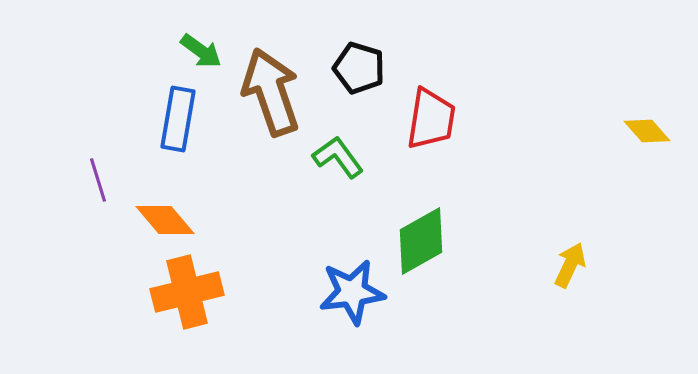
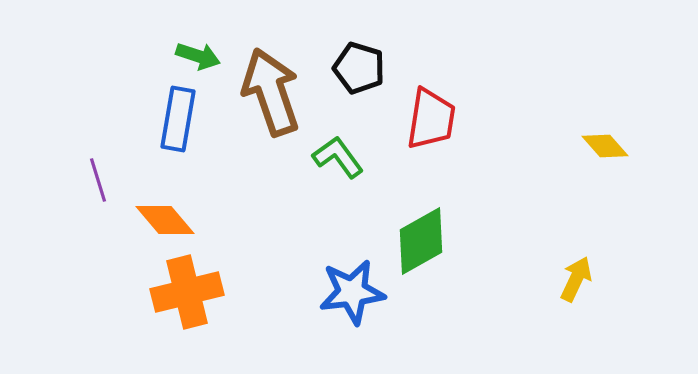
green arrow: moved 3 px left, 5 px down; rotated 18 degrees counterclockwise
yellow diamond: moved 42 px left, 15 px down
yellow arrow: moved 6 px right, 14 px down
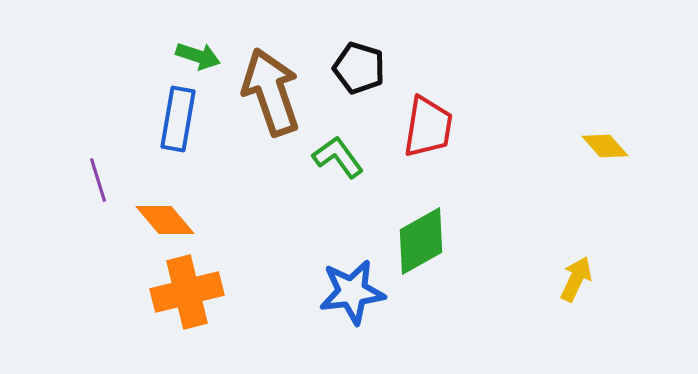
red trapezoid: moved 3 px left, 8 px down
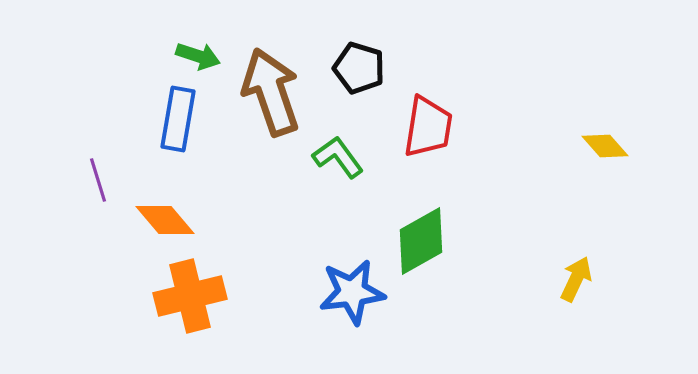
orange cross: moved 3 px right, 4 px down
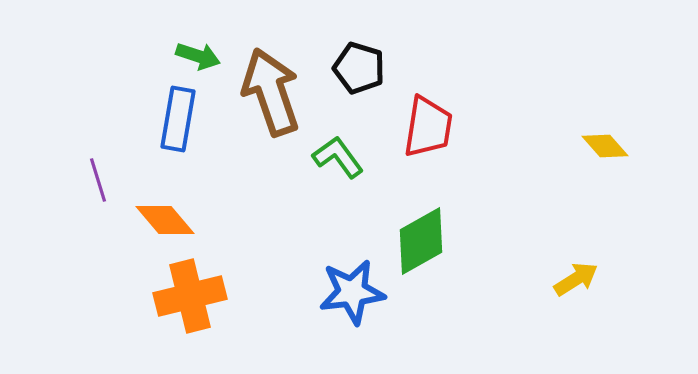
yellow arrow: rotated 33 degrees clockwise
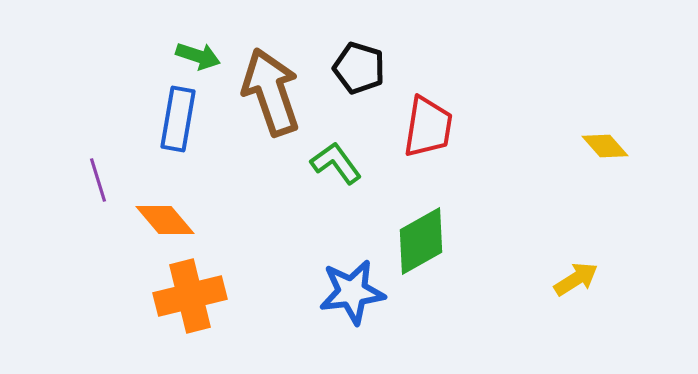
green L-shape: moved 2 px left, 6 px down
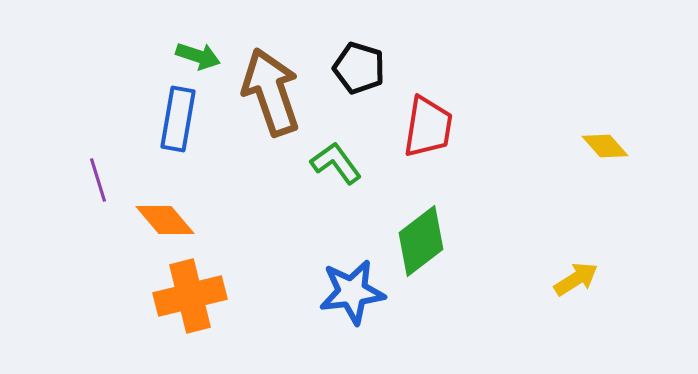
green diamond: rotated 8 degrees counterclockwise
